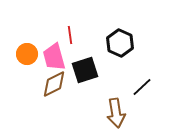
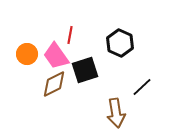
red line: rotated 18 degrees clockwise
pink trapezoid: moved 2 px right, 1 px up; rotated 20 degrees counterclockwise
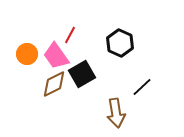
red line: rotated 18 degrees clockwise
black square: moved 3 px left, 4 px down; rotated 12 degrees counterclockwise
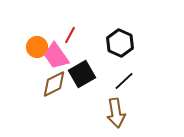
orange circle: moved 10 px right, 7 px up
black line: moved 18 px left, 6 px up
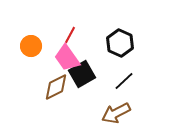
orange circle: moved 6 px left, 1 px up
pink trapezoid: moved 11 px right, 2 px down
brown diamond: moved 2 px right, 3 px down
brown arrow: rotated 72 degrees clockwise
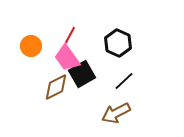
black hexagon: moved 2 px left
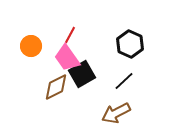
black hexagon: moved 12 px right, 1 px down
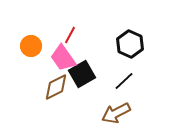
pink trapezoid: moved 4 px left
